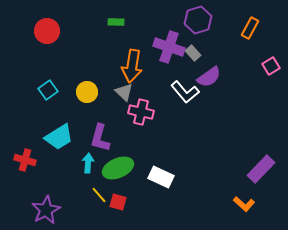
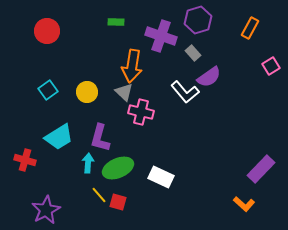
purple cross: moved 8 px left, 11 px up
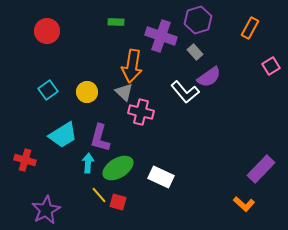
gray rectangle: moved 2 px right, 1 px up
cyan trapezoid: moved 4 px right, 2 px up
green ellipse: rotated 8 degrees counterclockwise
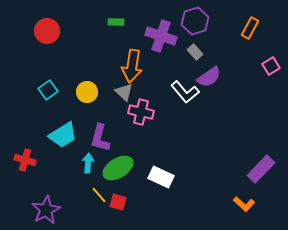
purple hexagon: moved 3 px left, 1 px down
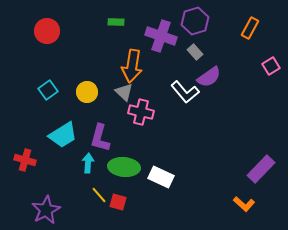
green ellipse: moved 6 px right, 1 px up; rotated 36 degrees clockwise
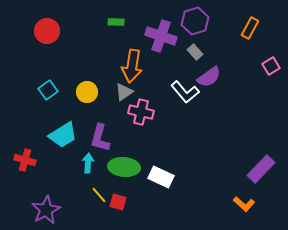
gray triangle: rotated 42 degrees clockwise
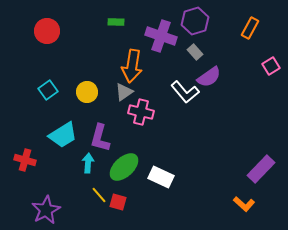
green ellipse: rotated 48 degrees counterclockwise
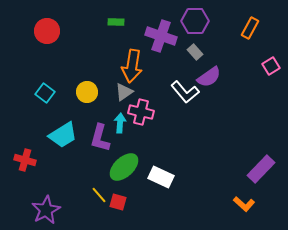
purple hexagon: rotated 16 degrees clockwise
cyan square: moved 3 px left, 3 px down; rotated 18 degrees counterclockwise
cyan arrow: moved 32 px right, 40 px up
